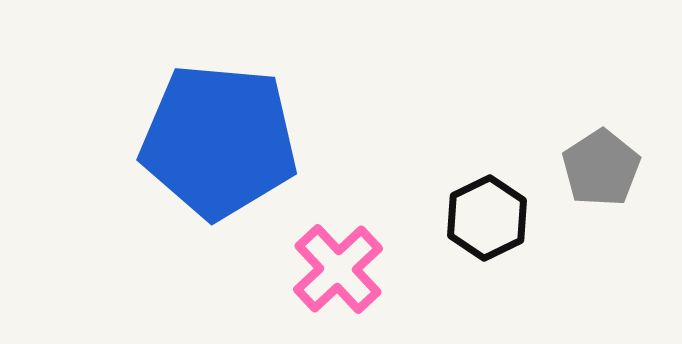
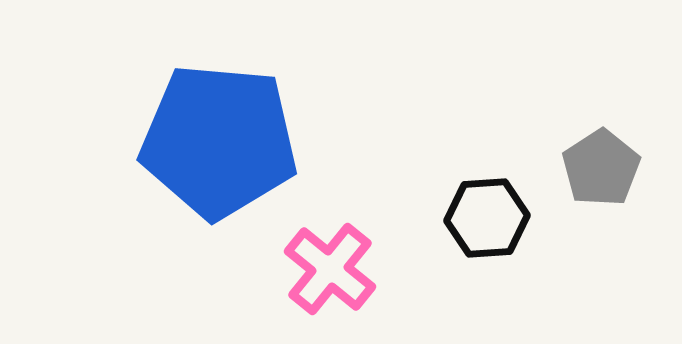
black hexagon: rotated 22 degrees clockwise
pink cross: moved 8 px left; rotated 8 degrees counterclockwise
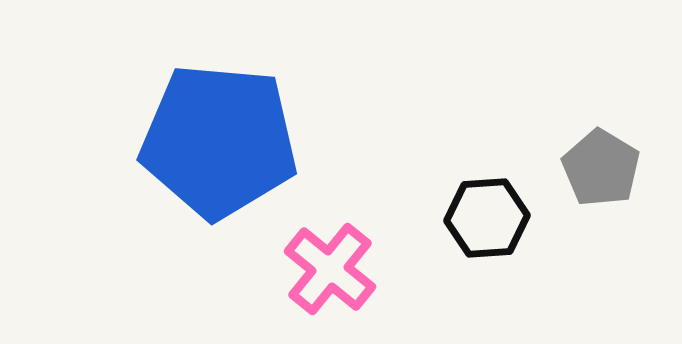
gray pentagon: rotated 8 degrees counterclockwise
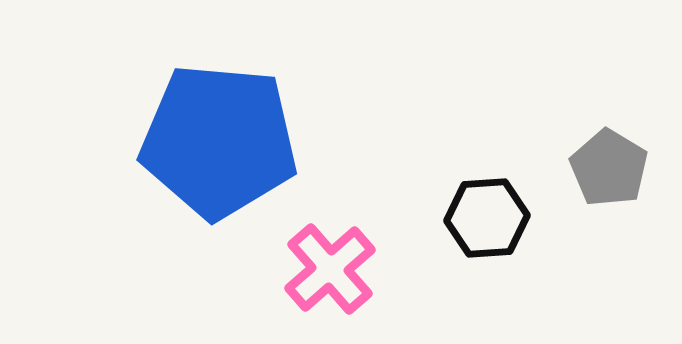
gray pentagon: moved 8 px right
pink cross: rotated 10 degrees clockwise
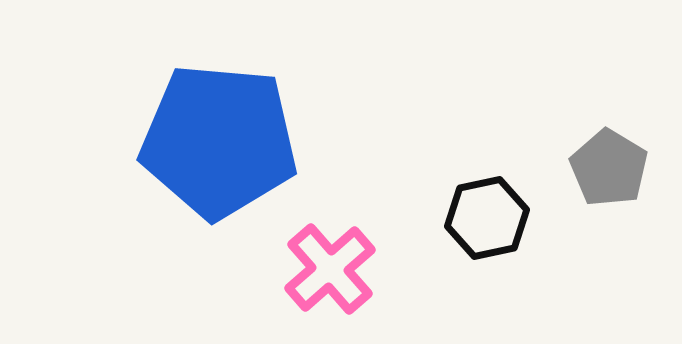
black hexagon: rotated 8 degrees counterclockwise
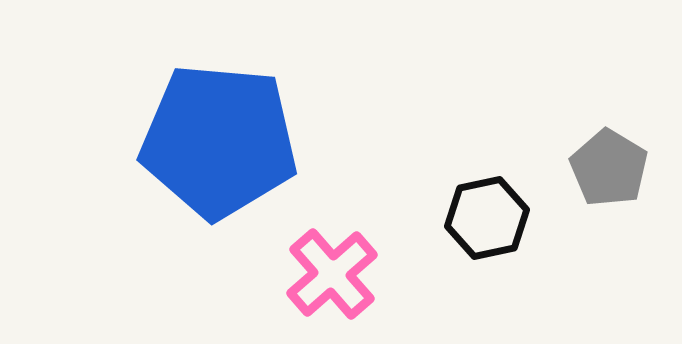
pink cross: moved 2 px right, 5 px down
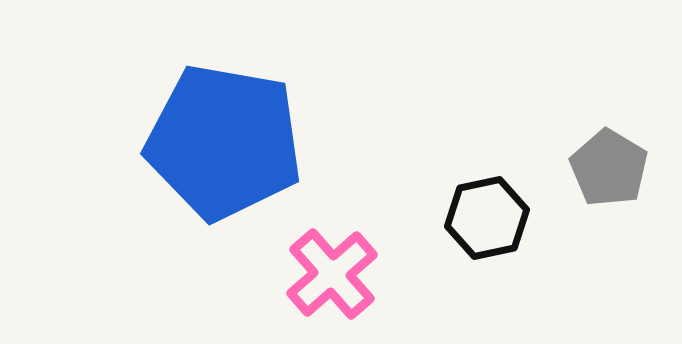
blue pentagon: moved 5 px right, 1 px down; rotated 5 degrees clockwise
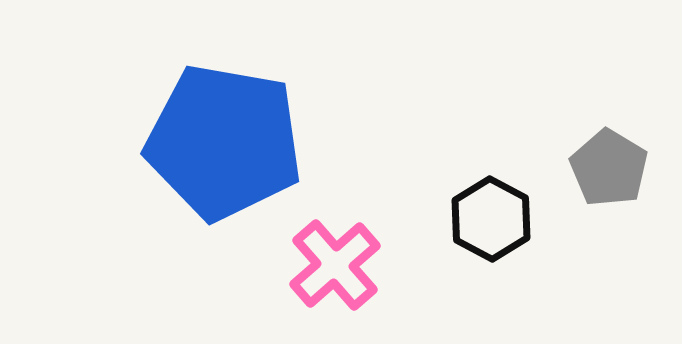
black hexagon: moved 4 px right, 1 px down; rotated 20 degrees counterclockwise
pink cross: moved 3 px right, 9 px up
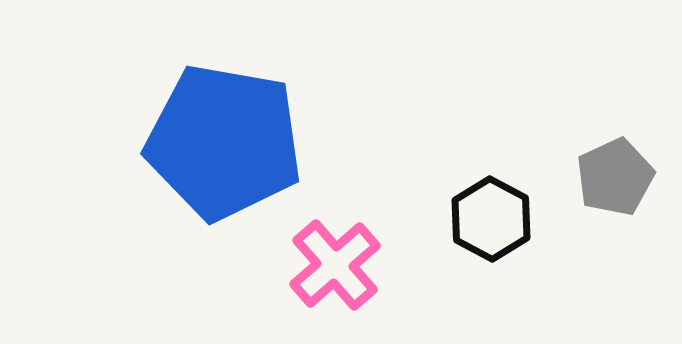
gray pentagon: moved 6 px right, 9 px down; rotated 16 degrees clockwise
